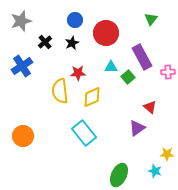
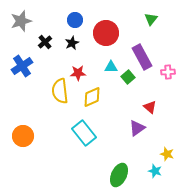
yellow star: rotated 16 degrees clockwise
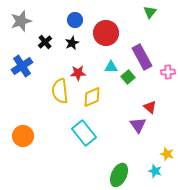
green triangle: moved 1 px left, 7 px up
purple triangle: moved 1 px right, 3 px up; rotated 30 degrees counterclockwise
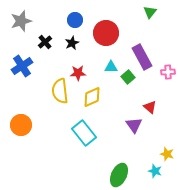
purple triangle: moved 4 px left
orange circle: moved 2 px left, 11 px up
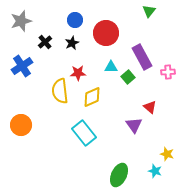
green triangle: moved 1 px left, 1 px up
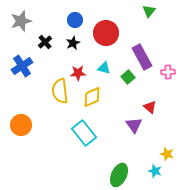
black star: moved 1 px right
cyan triangle: moved 7 px left, 1 px down; rotated 16 degrees clockwise
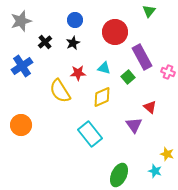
red circle: moved 9 px right, 1 px up
pink cross: rotated 24 degrees clockwise
yellow semicircle: rotated 25 degrees counterclockwise
yellow diamond: moved 10 px right
cyan rectangle: moved 6 px right, 1 px down
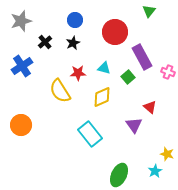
cyan star: rotated 24 degrees clockwise
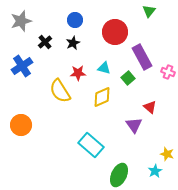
green square: moved 1 px down
cyan rectangle: moved 1 px right, 11 px down; rotated 10 degrees counterclockwise
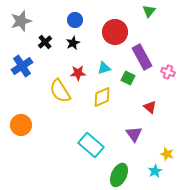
cyan triangle: rotated 32 degrees counterclockwise
green square: rotated 24 degrees counterclockwise
purple triangle: moved 9 px down
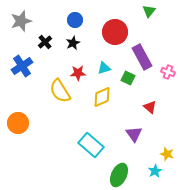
orange circle: moved 3 px left, 2 px up
